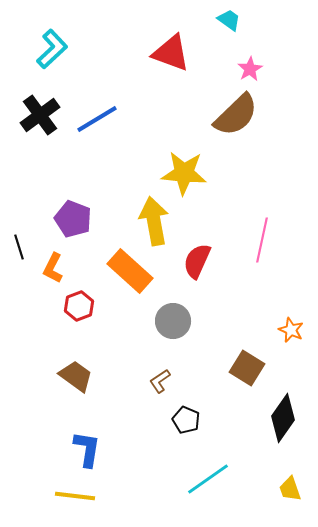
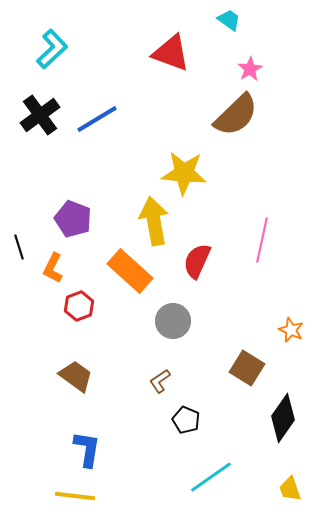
cyan line: moved 3 px right, 2 px up
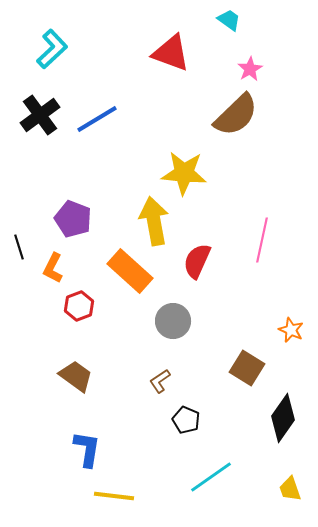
yellow line: moved 39 px right
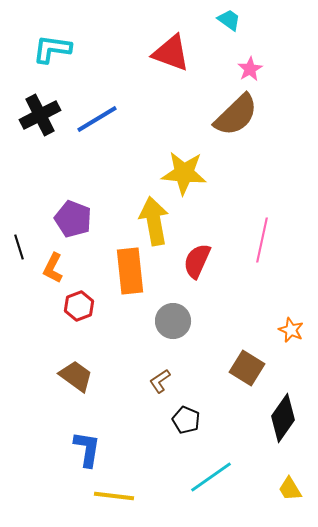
cyan L-shape: rotated 129 degrees counterclockwise
black cross: rotated 9 degrees clockwise
orange rectangle: rotated 42 degrees clockwise
yellow trapezoid: rotated 12 degrees counterclockwise
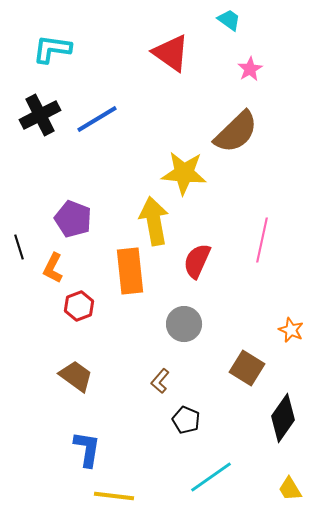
red triangle: rotated 15 degrees clockwise
brown semicircle: moved 17 px down
gray circle: moved 11 px right, 3 px down
brown L-shape: rotated 15 degrees counterclockwise
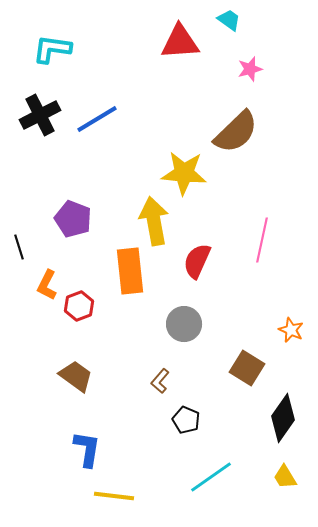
red triangle: moved 9 px right, 11 px up; rotated 39 degrees counterclockwise
pink star: rotated 15 degrees clockwise
orange L-shape: moved 6 px left, 17 px down
yellow trapezoid: moved 5 px left, 12 px up
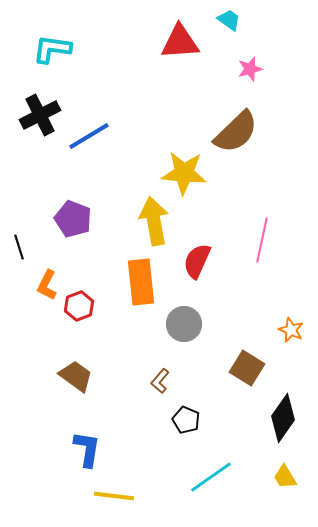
blue line: moved 8 px left, 17 px down
orange rectangle: moved 11 px right, 11 px down
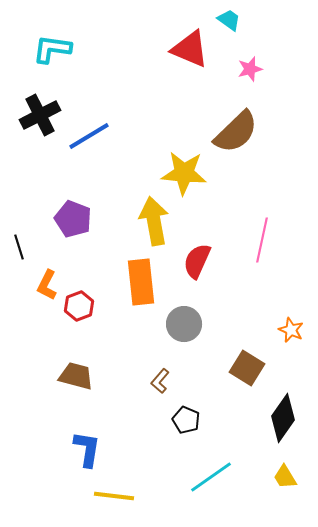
red triangle: moved 10 px right, 7 px down; rotated 27 degrees clockwise
brown trapezoid: rotated 21 degrees counterclockwise
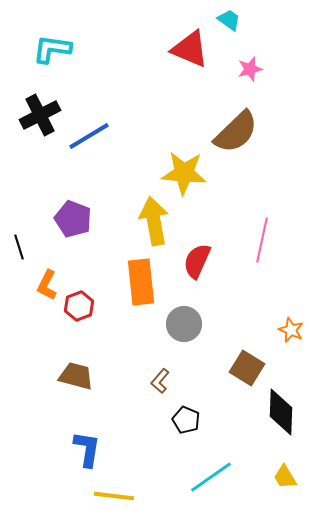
black diamond: moved 2 px left, 6 px up; rotated 33 degrees counterclockwise
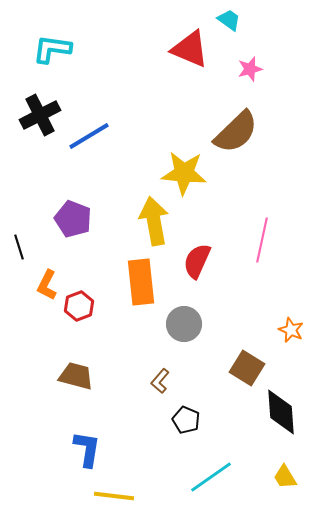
black diamond: rotated 6 degrees counterclockwise
